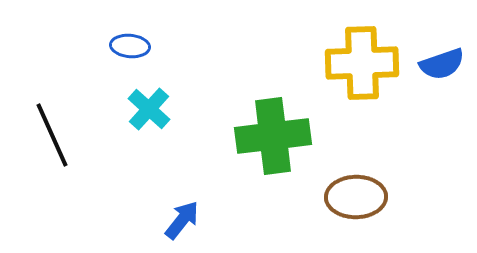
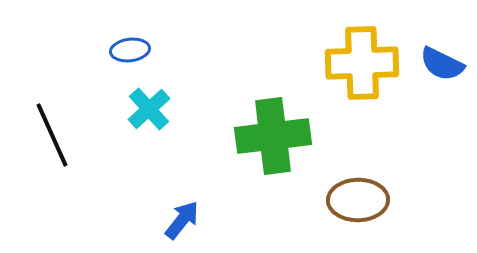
blue ellipse: moved 4 px down; rotated 12 degrees counterclockwise
blue semicircle: rotated 45 degrees clockwise
cyan cross: rotated 6 degrees clockwise
brown ellipse: moved 2 px right, 3 px down
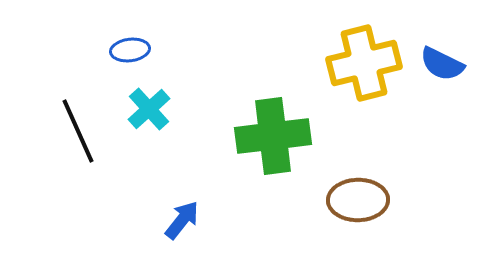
yellow cross: moved 2 px right; rotated 12 degrees counterclockwise
black line: moved 26 px right, 4 px up
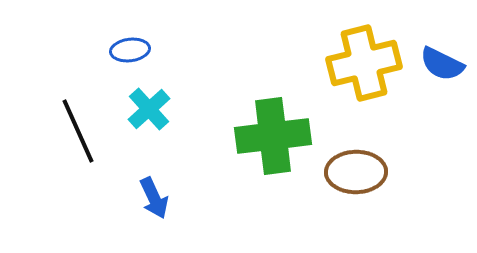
brown ellipse: moved 2 px left, 28 px up
blue arrow: moved 28 px left, 22 px up; rotated 117 degrees clockwise
